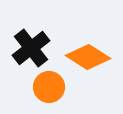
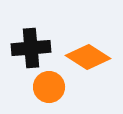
black cross: rotated 33 degrees clockwise
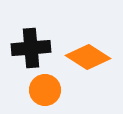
orange circle: moved 4 px left, 3 px down
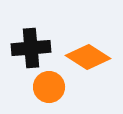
orange circle: moved 4 px right, 3 px up
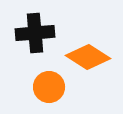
black cross: moved 4 px right, 15 px up
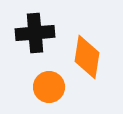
orange diamond: moved 1 px left; rotated 66 degrees clockwise
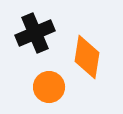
black cross: rotated 18 degrees counterclockwise
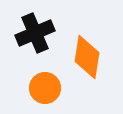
orange circle: moved 4 px left, 1 px down
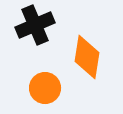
black cross: moved 8 px up
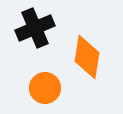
black cross: moved 3 px down
